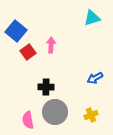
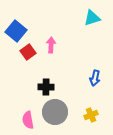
blue arrow: rotated 49 degrees counterclockwise
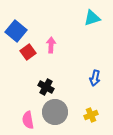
black cross: rotated 28 degrees clockwise
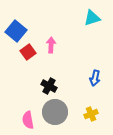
black cross: moved 3 px right, 1 px up
yellow cross: moved 1 px up
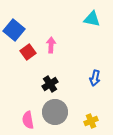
cyan triangle: moved 1 px down; rotated 30 degrees clockwise
blue square: moved 2 px left, 1 px up
black cross: moved 1 px right, 2 px up; rotated 28 degrees clockwise
yellow cross: moved 7 px down
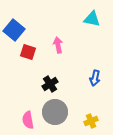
pink arrow: moved 7 px right; rotated 14 degrees counterclockwise
red square: rotated 35 degrees counterclockwise
